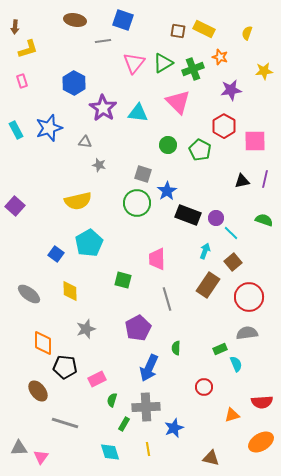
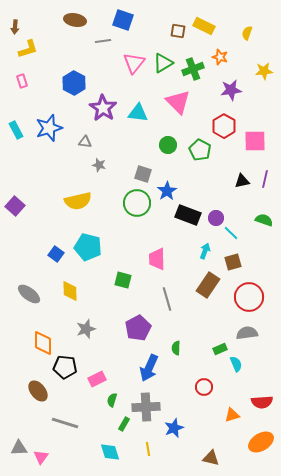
yellow rectangle at (204, 29): moved 3 px up
cyan pentagon at (89, 243): moved 1 px left, 4 px down; rotated 28 degrees counterclockwise
brown square at (233, 262): rotated 24 degrees clockwise
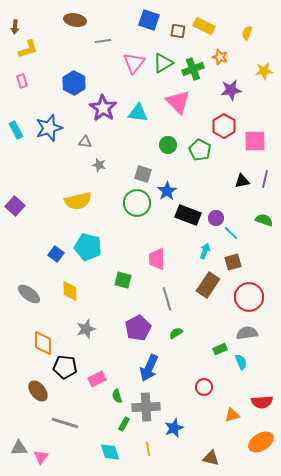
blue square at (123, 20): moved 26 px right
green semicircle at (176, 348): moved 15 px up; rotated 56 degrees clockwise
cyan semicircle at (236, 364): moved 5 px right, 2 px up
green semicircle at (112, 400): moved 5 px right, 4 px up; rotated 32 degrees counterclockwise
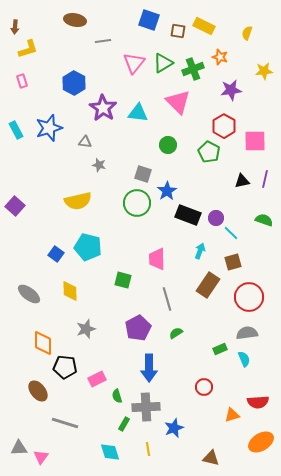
green pentagon at (200, 150): moved 9 px right, 2 px down
cyan arrow at (205, 251): moved 5 px left
cyan semicircle at (241, 362): moved 3 px right, 3 px up
blue arrow at (149, 368): rotated 24 degrees counterclockwise
red semicircle at (262, 402): moved 4 px left
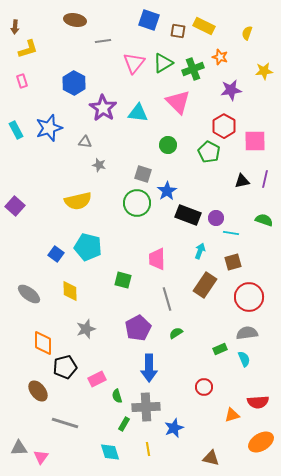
cyan line at (231, 233): rotated 35 degrees counterclockwise
brown rectangle at (208, 285): moved 3 px left
black pentagon at (65, 367): rotated 20 degrees counterclockwise
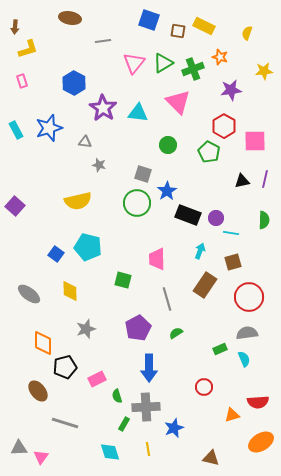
brown ellipse at (75, 20): moved 5 px left, 2 px up
green semicircle at (264, 220): rotated 72 degrees clockwise
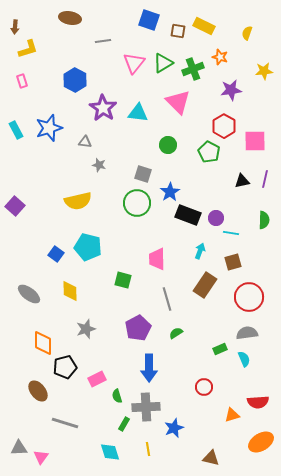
blue hexagon at (74, 83): moved 1 px right, 3 px up
blue star at (167, 191): moved 3 px right, 1 px down
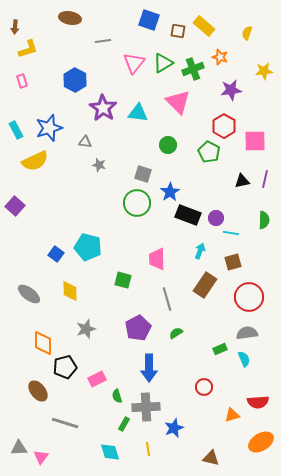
yellow rectangle at (204, 26): rotated 15 degrees clockwise
yellow semicircle at (78, 201): moved 43 px left, 40 px up; rotated 12 degrees counterclockwise
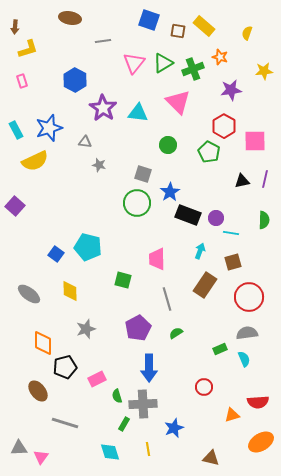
gray cross at (146, 407): moved 3 px left, 3 px up
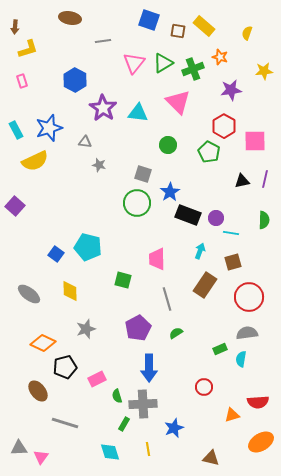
orange diamond at (43, 343): rotated 65 degrees counterclockwise
cyan semicircle at (244, 359): moved 3 px left; rotated 147 degrees counterclockwise
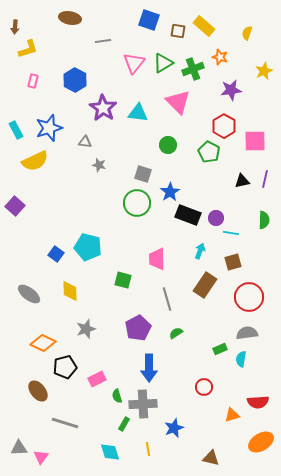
yellow star at (264, 71): rotated 18 degrees counterclockwise
pink rectangle at (22, 81): moved 11 px right; rotated 32 degrees clockwise
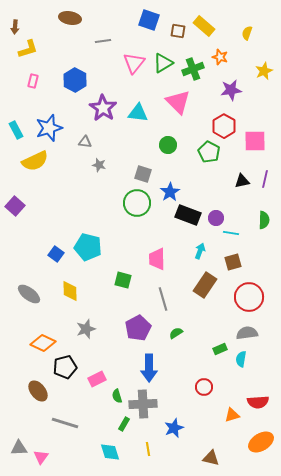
gray line at (167, 299): moved 4 px left
